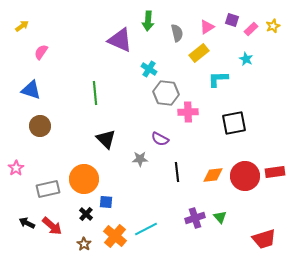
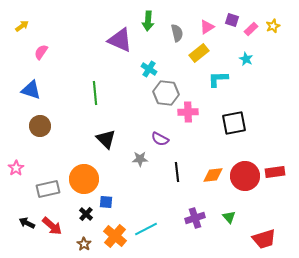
green triangle: moved 9 px right
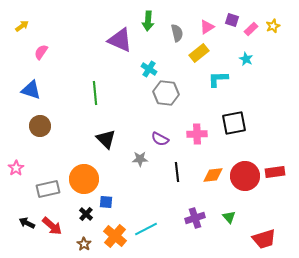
pink cross: moved 9 px right, 22 px down
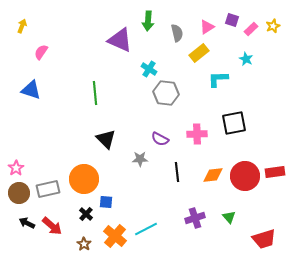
yellow arrow: rotated 32 degrees counterclockwise
brown circle: moved 21 px left, 67 px down
